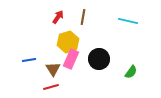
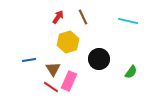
brown line: rotated 35 degrees counterclockwise
pink rectangle: moved 2 px left, 22 px down
red line: rotated 49 degrees clockwise
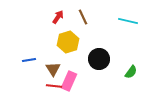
red line: moved 3 px right, 1 px up; rotated 28 degrees counterclockwise
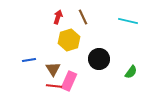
red arrow: rotated 16 degrees counterclockwise
yellow hexagon: moved 1 px right, 2 px up
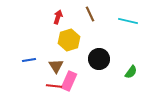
brown line: moved 7 px right, 3 px up
brown triangle: moved 3 px right, 3 px up
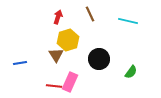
yellow hexagon: moved 1 px left
blue line: moved 9 px left, 3 px down
brown triangle: moved 11 px up
pink rectangle: moved 1 px right, 1 px down
